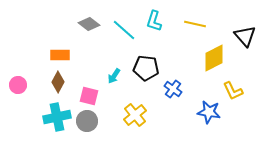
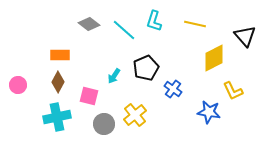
black pentagon: rotated 30 degrees counterclockwise
gray circle: moved 17 px right, 3 px down
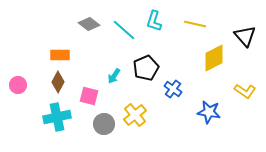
yellow L-shape: moved 12 px right; rotated 30 degrees counterclockwise
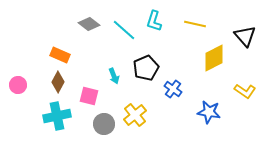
orange rectangle: rotated 24 degrees clockwise
cyan arrow: rotated 56 degrees counterclockwise
cyan cross: moved 1 px up
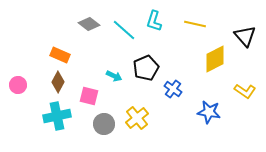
yellow diamond: moved 1 px right, 1 px down
cyan arrow: rotated 42 degrees counterclockwise
yellow cross: moved 2 px right, 3 px down
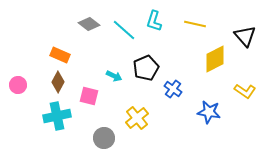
gray circle: moved 14 px down
